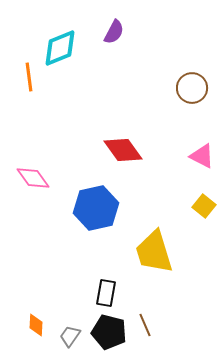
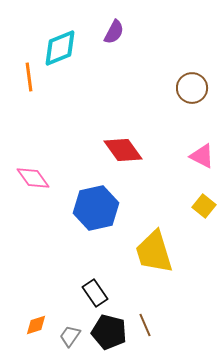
black rectangle: moved 11 px left; rotated 44 degrees counterclockwise
orange diamond: rotated 70 degrees clockwise
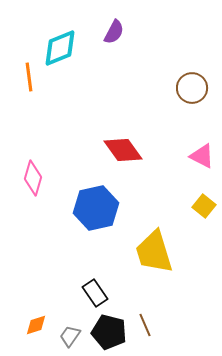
pink diamond: rotated 52 degrees clockwise
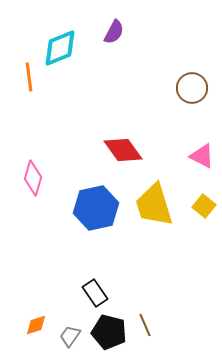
yellow trapezoid: moved 47 px up
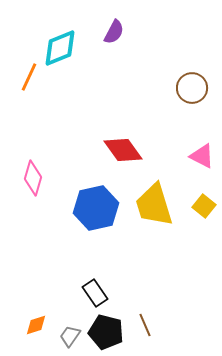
orange line: rotated 32 degrees clockwise
black pentagon: moved 3 px left
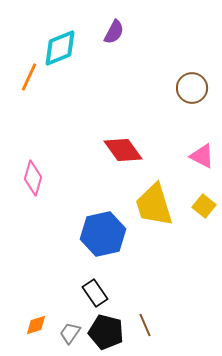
blue hexagon: moved 7 px right, 26 px down
gray trapezoid: moved 3 px up
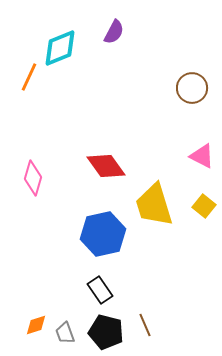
red diamond: moved 17 px left, 16 px down
black rectangle: moved 5 px right, 3 px up
gray trapezoid: moved 5 px left; rotated 55 degrees counterclockwise
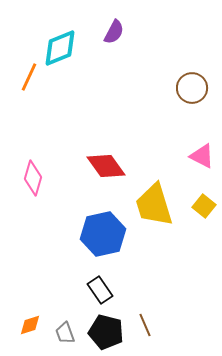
orange diamond: moved 6 px left
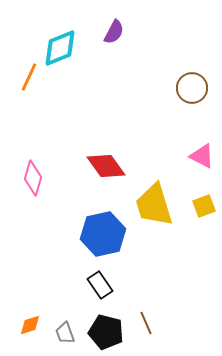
yellow square: rotated 30 degrees clockwise
black rectangle: moved 5 px up
brown line: moved 1 px right, 2 px up
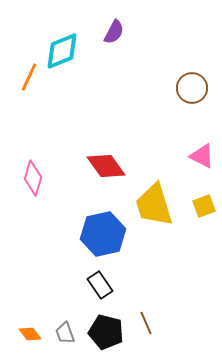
cyan diamond: moved 2 px right, 3 px down
orange diamond: moved 9 px down; rotated 70 degrees clockwise
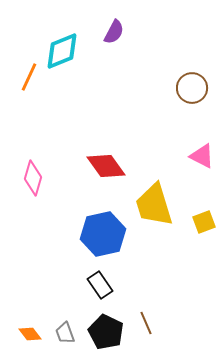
yellow square: moved 16 px down
black pentagon: rotated 12 degrees clockwise
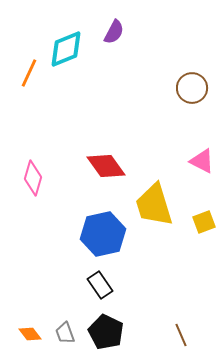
cyan diamond: moved 4 px right, 2 px up
orange line: moved 4 px up
pink triangle: moved 5 px down
brown line: moved 35 px right, 12 px down
